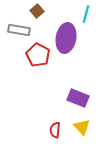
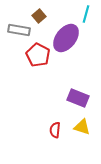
brown square: moved 2 px right, 5 px down
purple ellipse: rotated 28 degrees clockwise
yellow triangle: rotated 30 degrees counterclockwise
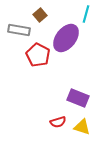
brown square: moved 1 px right, 1 px up
red semicircle: moved 3 px right, 8 px up; rotated 112 degrees counterclockwise
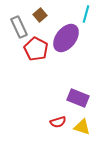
gray rectangle: moved 3 px up; rotated 55 degrees clockwise
red pentagon: moved 2 px left, 6 px up
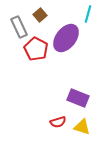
cyan line: moved 2 px right
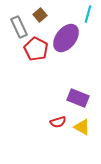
yellow triangle: rotated 12 degrees clockwise
